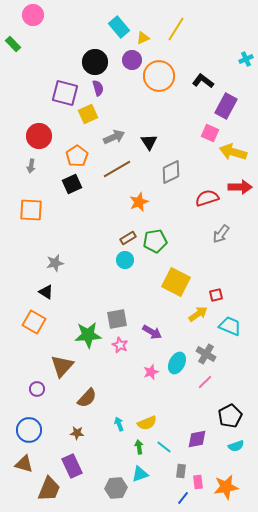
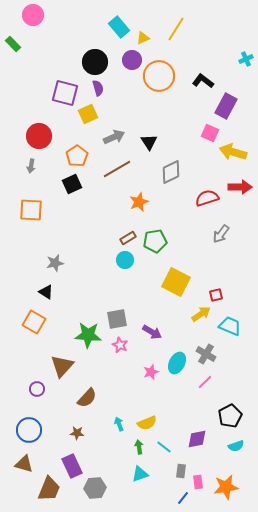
yellow arrow at (198, 314): moved 3 px right
green star at (88, 335): rotated 8 degrees clockwise
gray hexagon at (116, 488): moved 21 px left
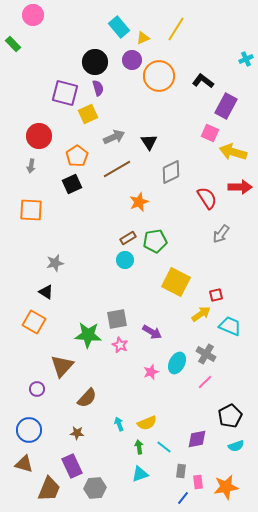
red semicircle at (207, 198): rotated 75 degrees clockwise
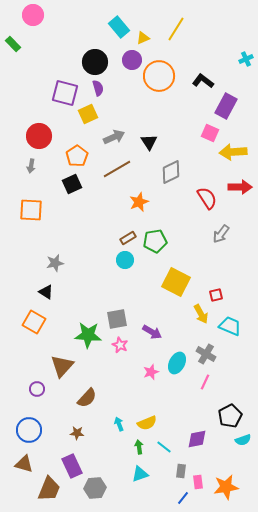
yellow arrow at (233, 152): rotated 20 degrees counterclockwise
yellow arrow at (201, 314): rotated 96 degrees clockwise
pink line at (205, 382): rotated 21 degrees counterclockwise
cyan semicircle at (236, 446): moved 7 px right, 6 px up
